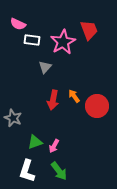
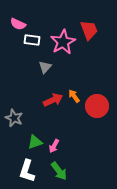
red arrow: rotated 126 degrees counterclockwise
gray star: moved 1 px right
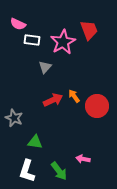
green triangle: rotated 28 degrees clockwise
pink arrow: moved 29 px right, 13 px down; rotated 72 degrees clockwise
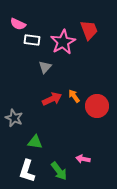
red arrow: moved 1 px left, 1 px up
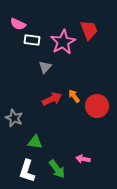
green arrow: moved 2 px left, 2 px up
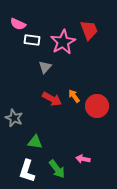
red arrow: rotated 54 degrees clockwise
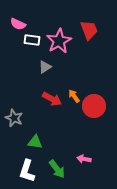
pink star: moved 4 px left, 1 px up
gray triangle: rotated 16 degrees clockwise
red circle: moved 3 px left
pink arrow: moved 1 px right
